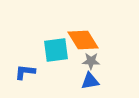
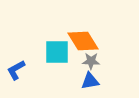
orange diamond: moved 1 px down
cyan square: moved 1 px right, 2 px down; rotated 8 degrees clockwise
blue L-shape: moved 9 px left, 2 px up; rotated 35 degrees counterclockwise
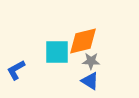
orange diamond: rotated 72 degrees counterclockwise
blue triangle: rotated 42 degrees clockwise
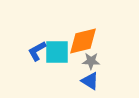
blue L-shape: moved 21 px right, 19 px up
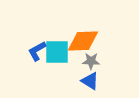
orange diamond: rotated 12 degrees clockwise
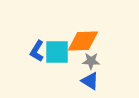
blue L-shape: rotated 30 degrees counterclockwise
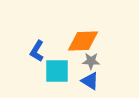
cyan square: moved 19 px down
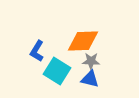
cyan square: rotated 32 degrees clockwise
blue triangle: moved 2 px up; rotated 18 degrees counterclockwise
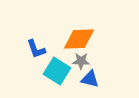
orange diamond: moved 4 px left, 2 px up
blue L-shape: moved 1 px left, 2 px up; rotated 50 degrees counterclockwise
gray star: moved 10 px left
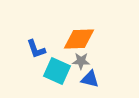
cyan square: rotated 8 degrees counterclockwise
